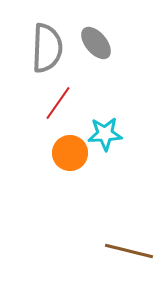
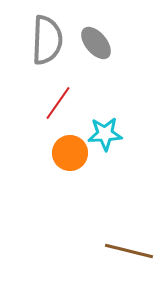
gray semicircle: moved 8 px up
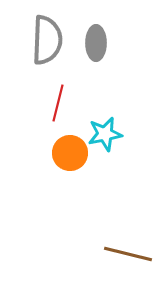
gray ellipse: rotated 40 degrees clockwise
red line: rotated 21 degrees counterclockwise
cyan star: rotated 8 degrees counterclockwise
brown line: moved 1 px left, 3 px down
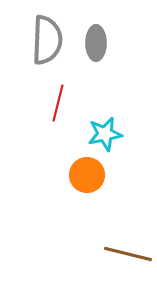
orange circle: moved 17 px right, 22 px down
